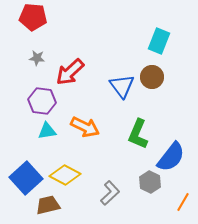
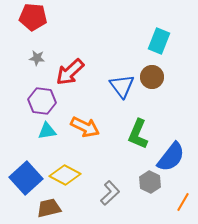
brown trapezoid: moved 1 px right, 3 px down
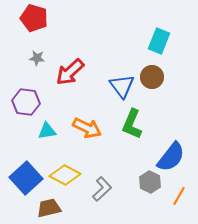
red pentagon: moved 1 px right, 1 px down; rotated 12 degrees clockwise
purple hexagon: moved 16 px left, 1 px down
orange arrow: moved 2 px right, 1 px down
green L-shape: moved 6 px left, 10 px up
gray L-shape: moved 8 px left, 4 px up
orange line: moved 4 px left, 6 px up
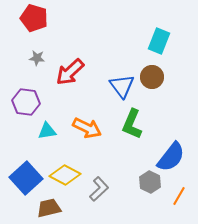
gray L-shape: moved 3 px left
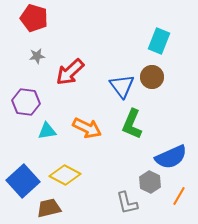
gray star: moved 2 px up; rotated 14 degrees counterclockwise
blue semicircle: rotated 28 degrees clockwise
blue square: moved 3 px left, 3 px down
gray L-shape: moved 28 px right, 14 px down; rotated 120 degrees clockwise
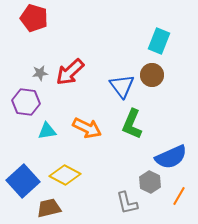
gray star: moved 3 px right, 17 px down
brown circle: moved 2 px up
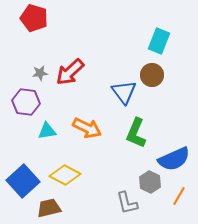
blue triangle: moved 2 px right, 6 px down
green L-shape: moved 4 px right, 9 px down
blue semicircle: moved 3 px right, 2 px down
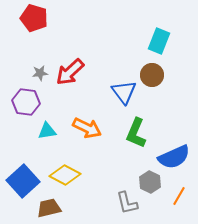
blue semicircle: moved 2 px up
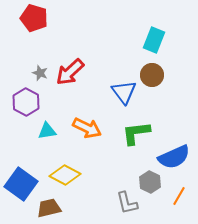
cyan rectangle: moved 5 px left, 1 px up
gray star: rotated 28 degrees clockwise
purple hexagon: rotated 20 degrees clockwise
green L-shape: rotated 60 degrees clockwise
blue square: moved 2 px left, 3 px down; rotated 12 degrees counterclockwise
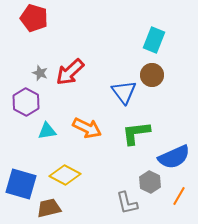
blue square: rotated 20 degrees counterclockwise
